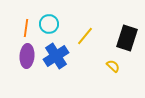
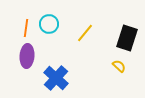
yellow line: moved 3 px up
blue cross: moved 22 px down; rotated 15 degrees counterclockwise
yellow semicircle: moved 6 px right
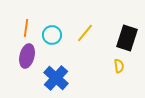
cyan circle: moved 3 px right, 11 px down
purple ellipse: rotated 10 degrees clockwise
yellow semicircle: rotated 40 degrees clockwise
